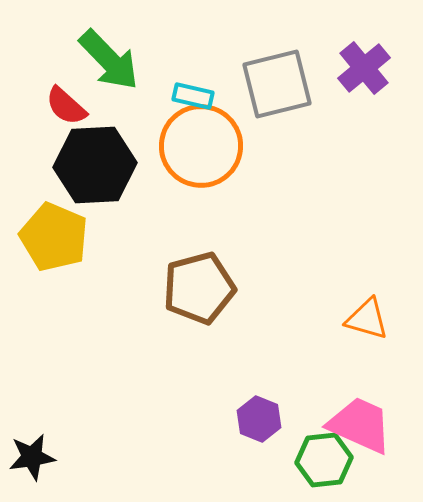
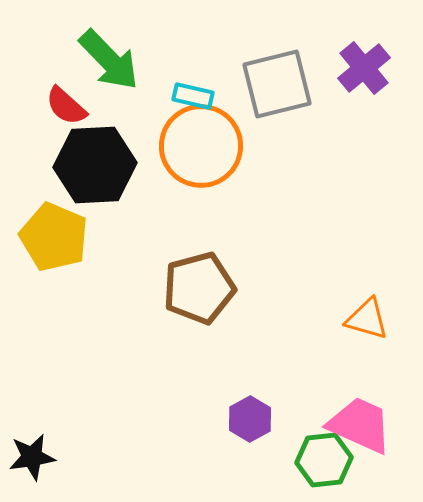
purple hexagon: moved 9 px left; rotated 9 degrees clockwise
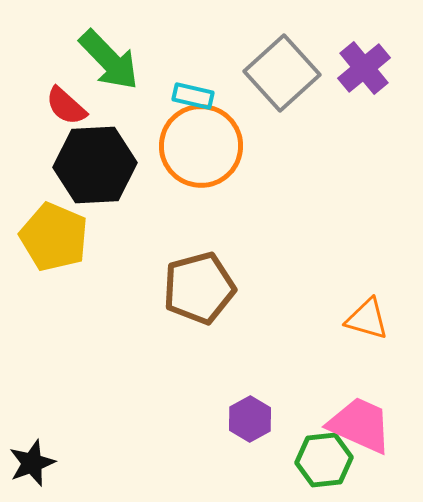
gray square: moved 5 px right, 11 px up; rotated 28 degrees counterclockwise
black star: moved 6 px down; rotated 12 degrees counterclockwise
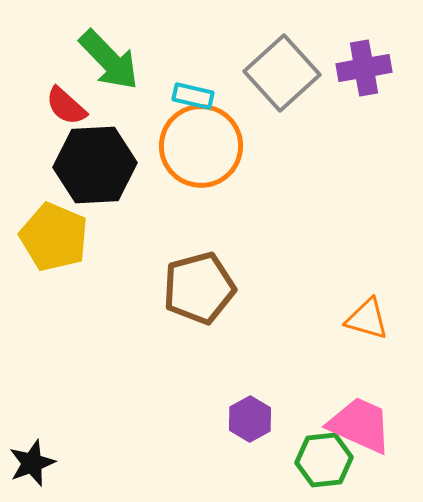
purple cross: rotated 30 degrees clockwise
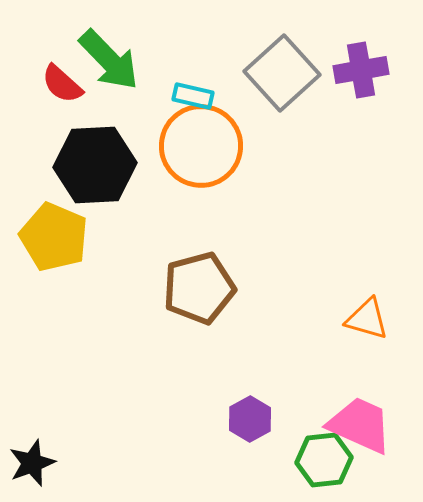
purple cross: moved 3 px left, 2 px down
red semicircle: moved 4 px left, 22 px up
